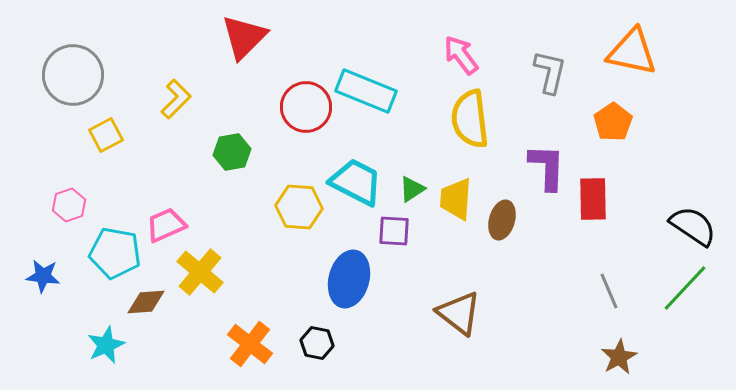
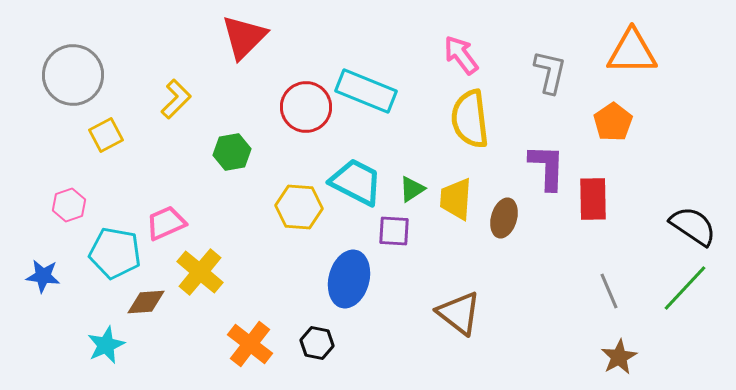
orange triangle: rotated 12 degrees counterclockwise
brown ellipse: moved 2 px right, 2 px up
pink trapezoid: moved 2 px up
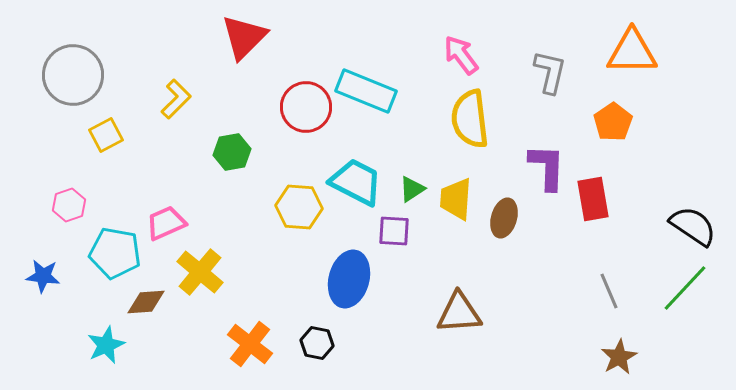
red rectangle: rotated 9 degrees counterclockwise
brown triangle: rotated 42 degrees counterclockwise
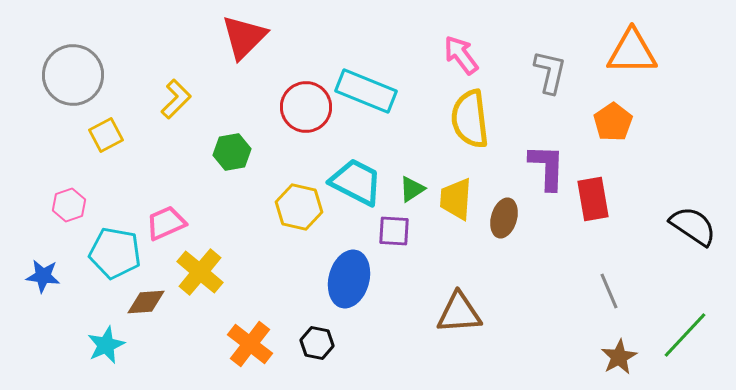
yellow hexagon: rotated 9 degrees clockwise
green line: moved 47 px down
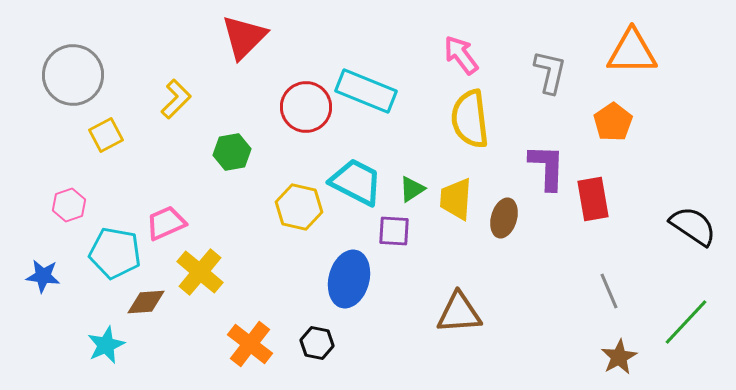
green line: moved 1 px right, 13 px up
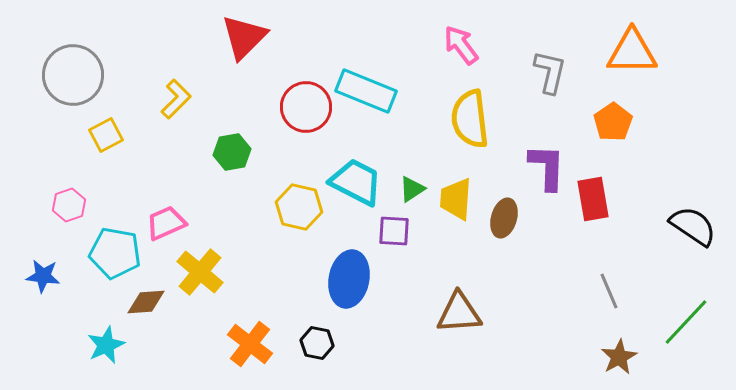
pink arrow: moved 10 px up
blue ellipse: rotated 4 degrees counterclockwise
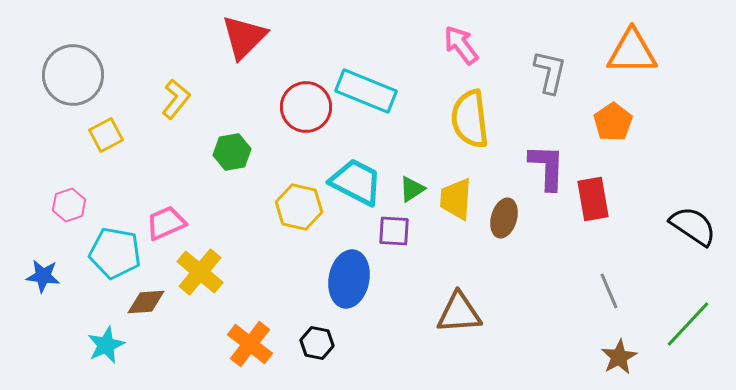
yellow L-shape: rotated 6 degrees counterclockwise
green line: moved 2 px right, 2 px down
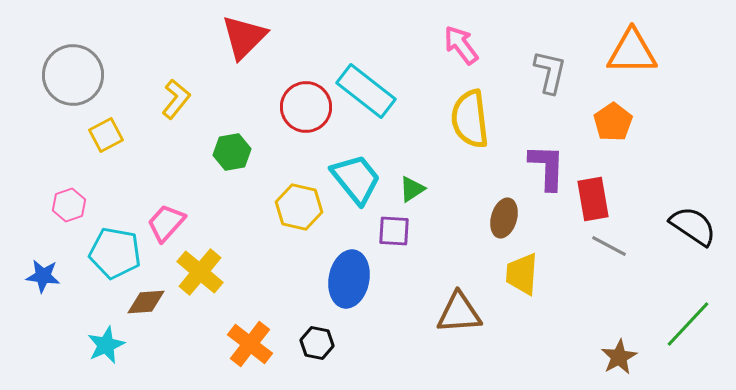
cyan rectangle: rotated 16 degrees clockwise
cyan trapezoid: moved 3 px up; rotated 24 degrees clockwise
yellow trapezoid: moved 66 px right, 75 px down
pink trapezoid: rotated 24 degrees counterclockwise
gray line: moved 45 px up; rotated 39 degrees counterclockwise
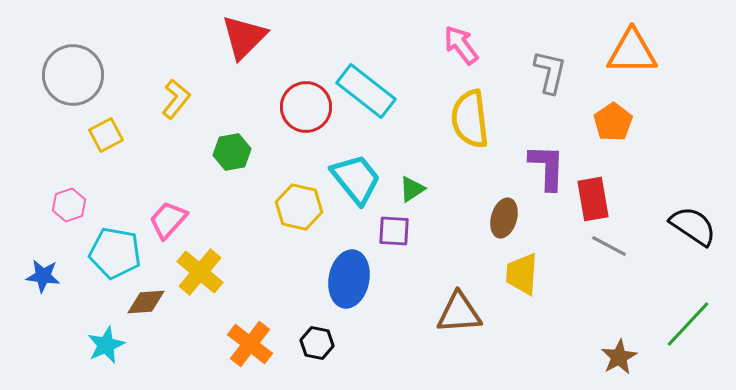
pink trapezoid: moved 2 px right, 3 px up
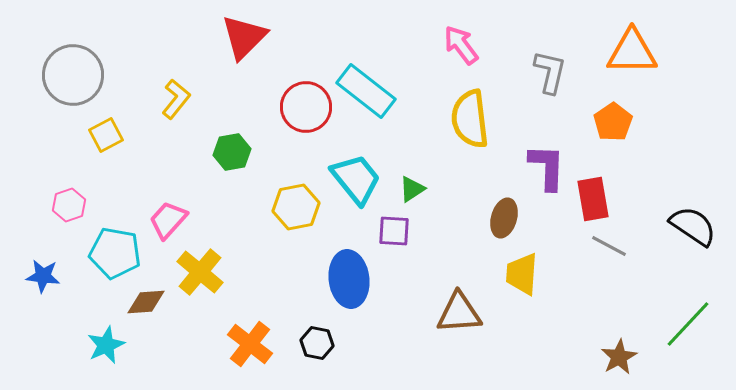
yellow hexagon: moved 3 px left; rotated 24 degrees counterclockwise
blue ellipse: rotated 18 degrees counterclockwise
